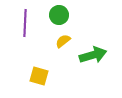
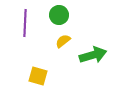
yellow square: moved 1 px left
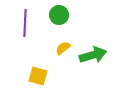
yellow semicircle: moved 7 px down
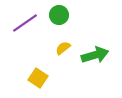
purple line: rotated 52 degrees clockwise
green arrow: moved 2 px right
yellow square: moved 2 px down; rotated 18 degrees clockwise
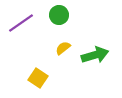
purple line: moved 4 px left
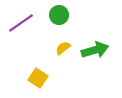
green arrow: moved 5 px up
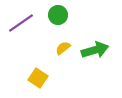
green circle: moved 1 px left
